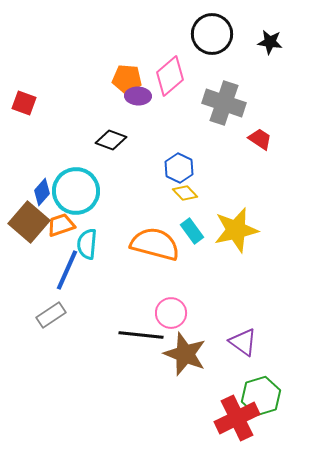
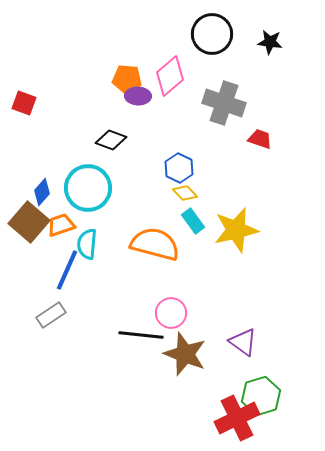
red trapezoid: rotated 15 degrees counterclockwise
cyan circle: moved 12 px right, 3 px up
cyan rectangle: moved 1 px right, 10 px up
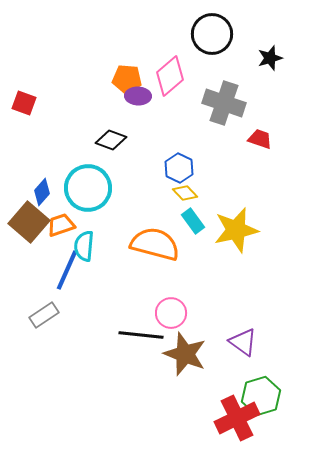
black star: moved 16 px down; rotated 25 degrees counterclockwise
cyan semicircle: moved 3 px left, 2 px down
gray rectangle: moved 7 px left
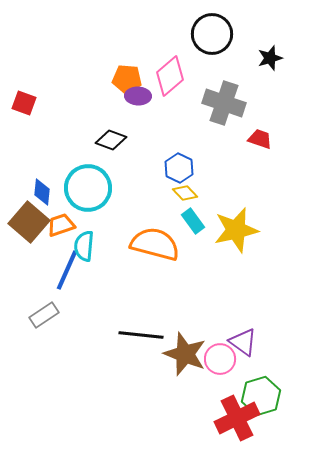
blue diamond: rotated 36 degrees counterclockwise
pink circle: moved 49 px right, 46 px down
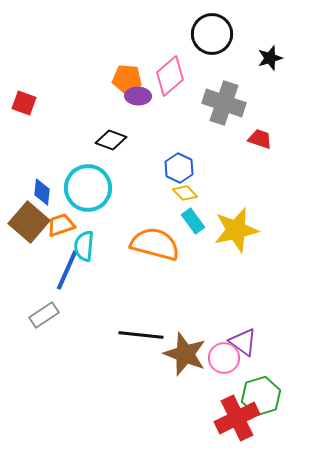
pink circle: moved 4 px right, 1 px up
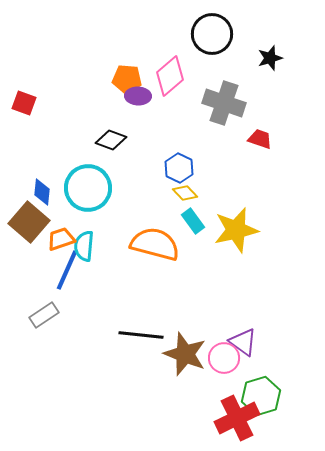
orange trapezoid: moved 14 px down
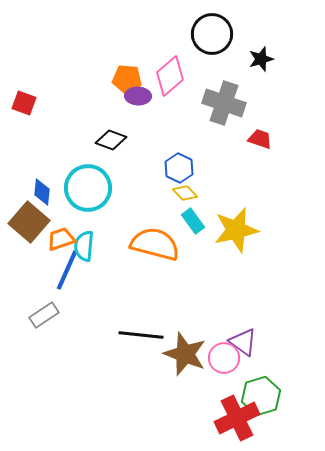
black star: moved 9 px left, 1 px down
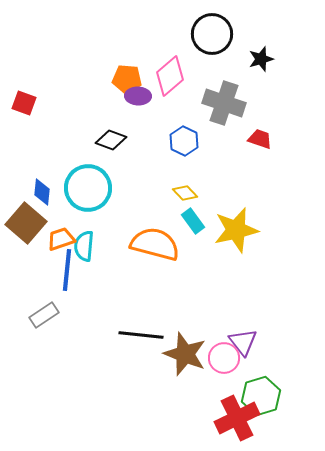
blue hexagon: moved 5 px right, 27 px up
brown square: moved 3 px left, 1 px down
blue line: rotated 18 degrees counterclockwise
purple triangle: rotated 16 degrees clockwise
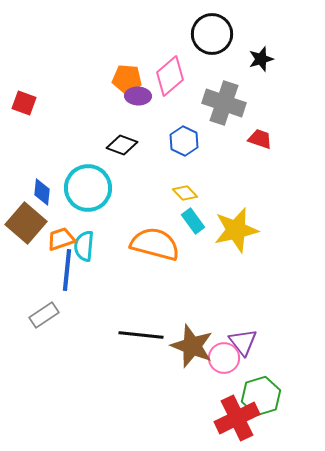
black diamond: moved 11 px right, 5 px down
brown star: moved 7 px right, 8 px up
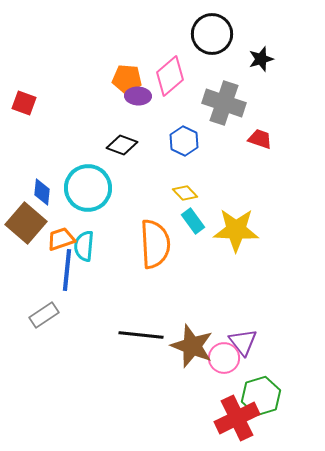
yellow star: rotated 15 degrees clockwise
orange semicircle: rotated 72 degrees clockwise
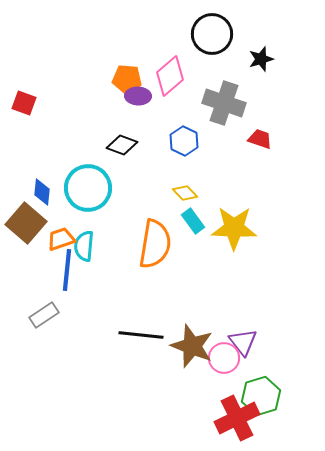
yellow star: moved 2 px left, 2 px up
orange semicircle: rotated 12 degrees clockwise
